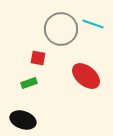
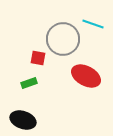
gray circle: moved 2 px right, 10 px down
red ellipse: rotated 12 degrees counterclockwise
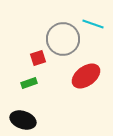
red square: rotated 28 degrees counterclockwise
red ellipse: rotated 64 degrees counterclockwise
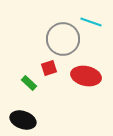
cyan line: moved 2 px left, 2 px up
red square: moved 11 px right, 10 px down
red ellipse: rotated 48 degrees clockwise
green rectangle: rotated 63 degrees clockwise
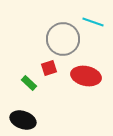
cyan line: moved 2 px right
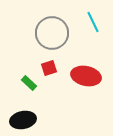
cyan line: rotated 45 degrees clockwise
gray circle: moved 11 px left, 6 px up
black ellipse: rotated 30 degrees counterclockwise
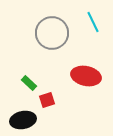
red square: moved 2 px left, 32 px down
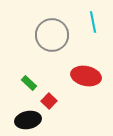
cyan line: rotated 15 degrees clockwise
gray circle: moved 2 px down
red square: moved 2 px right, 1 px down; rotated 28 degrees counterclockwise
black ellipse: moved 5 px right
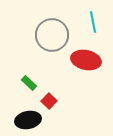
red ellipse: moved 16 px up
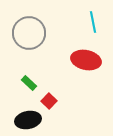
gray circle: moved 23 px left, 2 px up
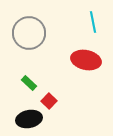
black ellipse: moved 1 px right, 1 px up
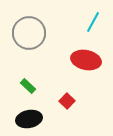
cyan line: rotated 40 degrees clockwise
green rectangle: moved 1 px left, 3 px down
red square: moved 18 px right
